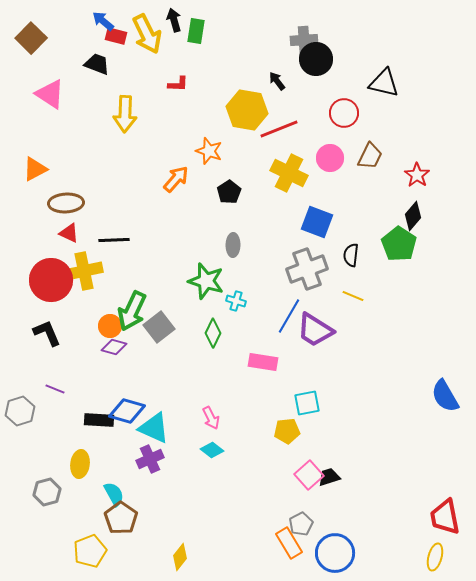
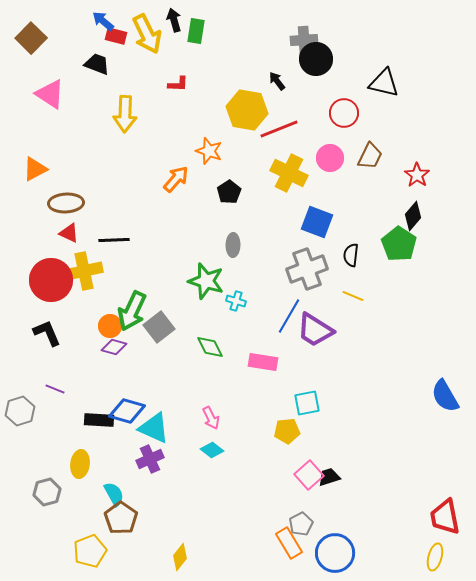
green diamond at (213, 333): moved 3 px left, 14 px down; rotated 52 degrees counterclockwise
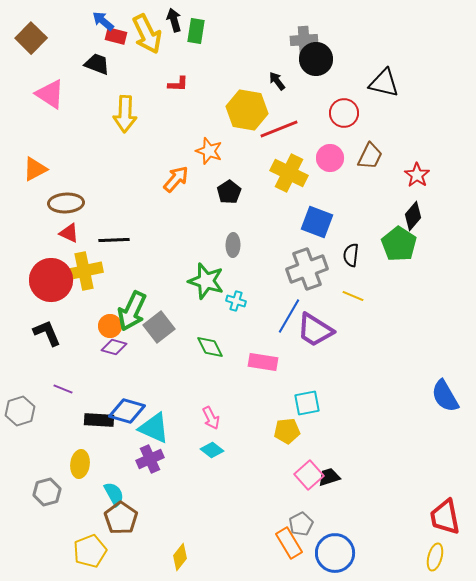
purple line at (55, 389): moved 8 px right
